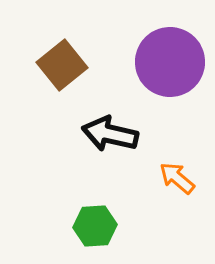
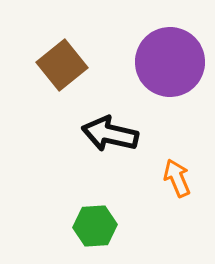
orange arrow: rotated 27 degrees clockwise
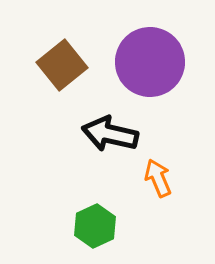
purple circle: moved 20 px left
orange arrow: moved 19 px left
green hexagon: rotated 21 degrees counterclockwise
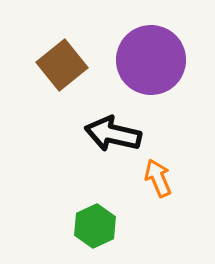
purple circle: moved 1 px right, 2 px up
black arrow: moved 3 px right
